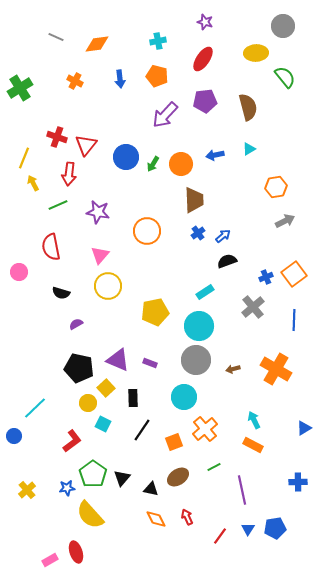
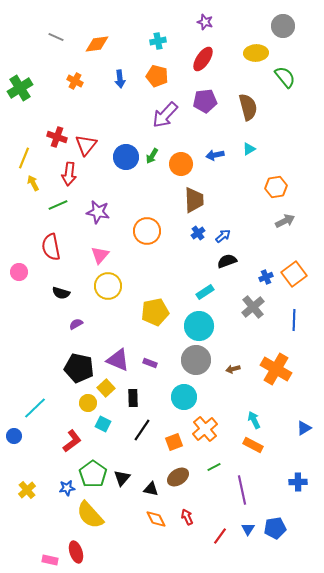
green arrow at (153, 164): moved 1 px left, 8 px up
pink rectangle at (50, 560): rotated 42 degrees clockwise
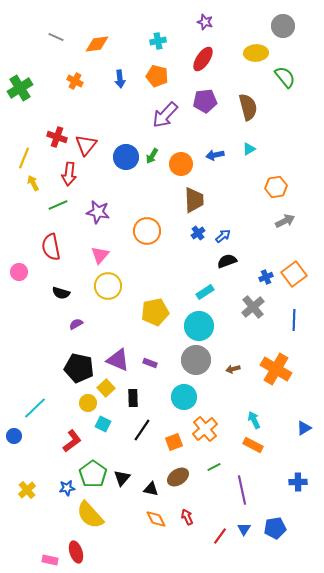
blue triangle at (248, 529): moved 4 px left
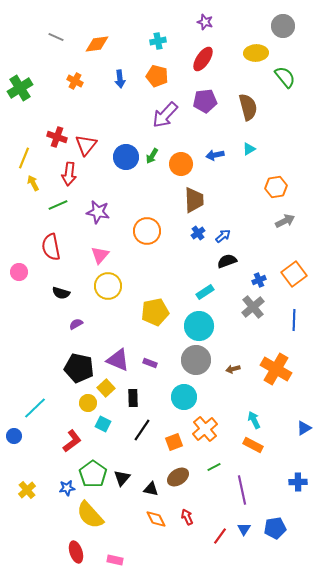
blue cross at (266, 277): moved 7 px left, 3 px down
pink rectangle at (50, 560): moved 65 px right
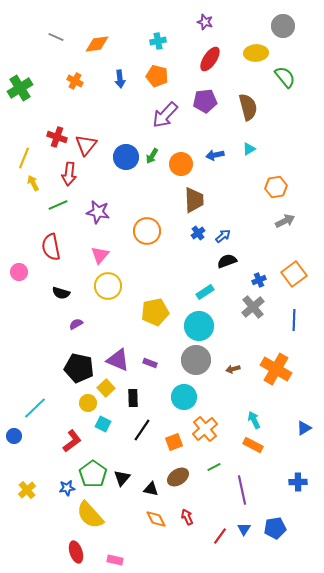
red ellipse at (203, 59): moved 7 px right
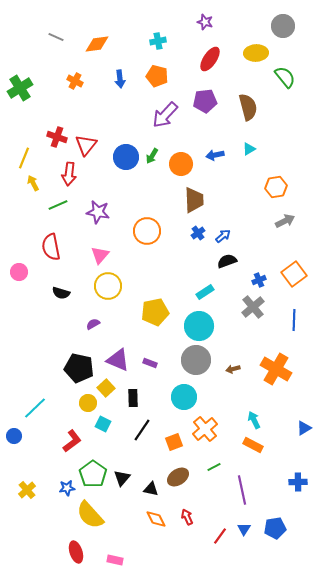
purple semicircle at (76, 324): moved 17 px right
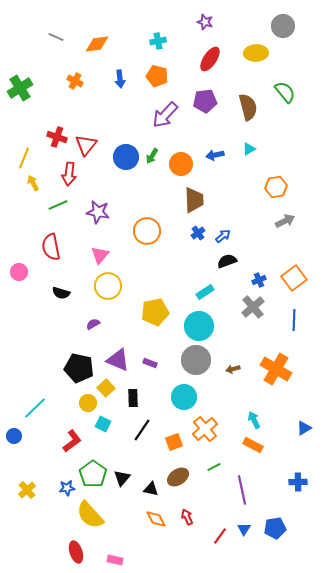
green semicircle at (285, 77): moved 15 px down
orange square at (294, 274): moved 4 px down
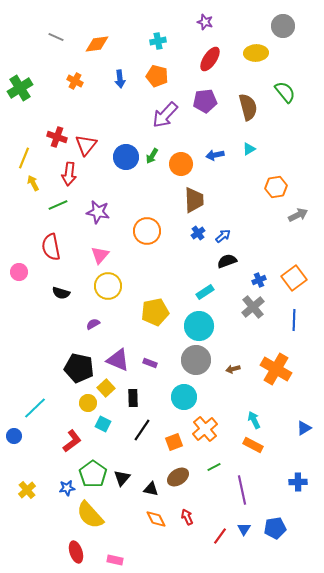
gray arrow at (285, 221): moved 13 px right, 6 px up
